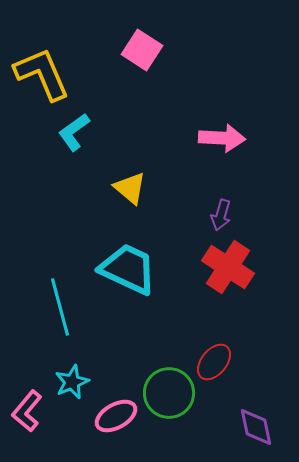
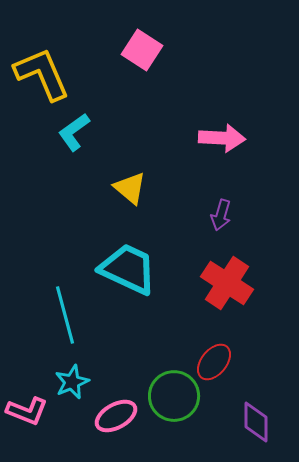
red cross: moved 1 px left, 16 px down
cyan line: moved 5 px right, 8 px down
green circle: moved 5 px right, 3 px down
pink L-shape: rotated 108 degrees counterclockwise
purple diamond: moved 5 px up; rotated 12 degrees clockwise
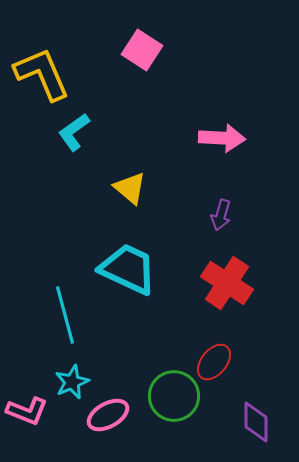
pink ellipse: moved 8 px left, 1 px up
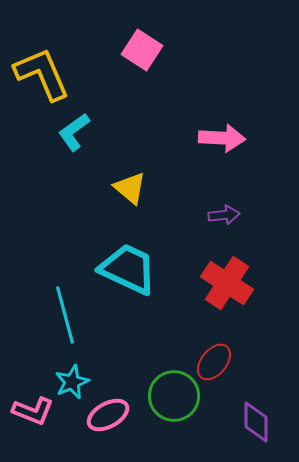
purple arrow: moved 3 px right; rotated 112 degrees counterclockwise
pink L-shape: moved 6 px right
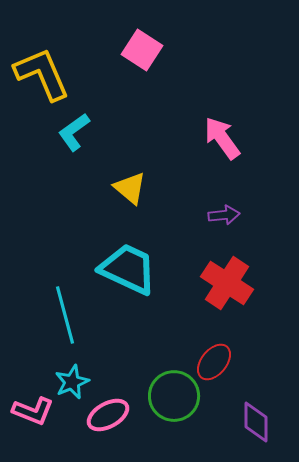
pink arrow: rotated 129 degrees counterclockwise
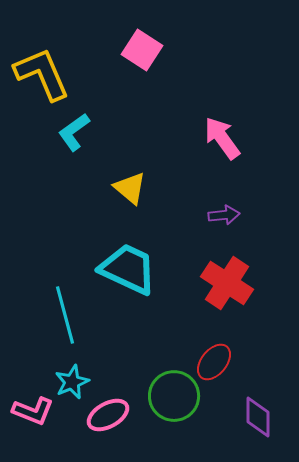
purple diamond: moved 2 px right, 5 px up
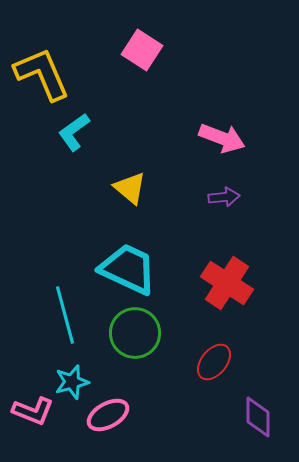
pink arrow: rotated 147 degrees clockwise
purple arrow: moved 18 px up
cyan star: rotated 8 degrees clockwise
green circle: moved 39 px left, 63 px up
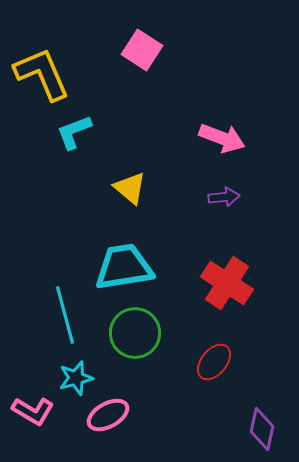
cyan L-shape: rotated 15 degrees clockwise
cyan trapezoid: moved 4 px left, 2 px up; rotated 34 degrees counterclockwise
cyan star: moved 4 px right, 4 px up
pink L-shape: rotated 9 degrees clockwise
purple diamond: moved 4 px right, 12 px down; rotated 12 degrees clockwise
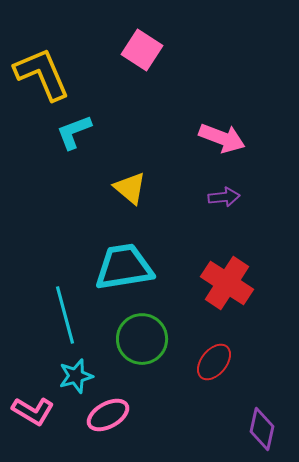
green circle: moved 7 px right, 6 px down
cyan star: moved 2 px up
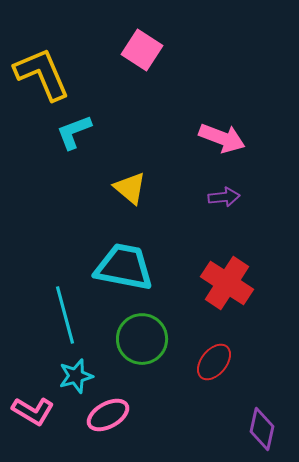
cyan trapezoid: rotated 20 degrees clockwise
